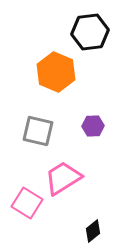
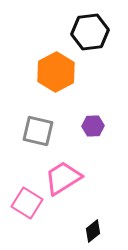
orange hexagon: rotated 9 degrees clockwise
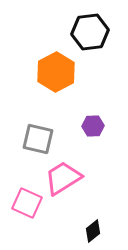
gray square: moved 8 px down
pink square: rotated 8 degrees counterclockwise
